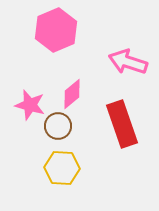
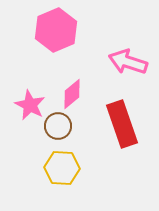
pink star: rotated 12 degrees clockwise
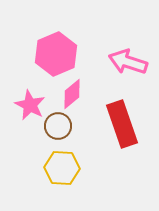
pink hexagon: moved 24 px down
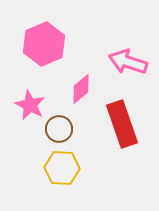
pink hexagon: moved 12 px left, 10 px up
pink diamond: moved 9 px right, 5 px up
brown circle: moved 1 px right, 3 px down
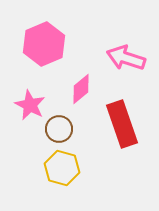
pink arrow: moved 2 px left, 4 px up
yellow hexagon: rotated 12 degrees clockwise
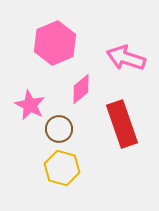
pink hexagon: moved 11 px right, 1 px up
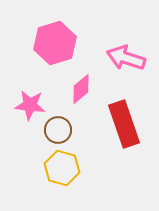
pink hexagon: rotated 6 degrees clockwise
pink star: rotated 20 degrees counterclockwise
red rectangle: moved 2 px right
brown circle: moved 1 px left, 1 px down
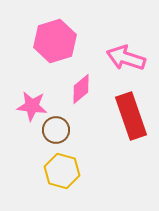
pink hexagon: moved 2 px up
pink star: moved 2 px right, 1 px down
red rectangle: moved 7 px right, 8 px up
brown circle: moved 2 px left
yellow hexagon: moved 3 px down
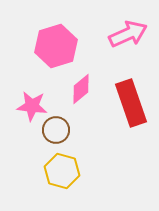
pink hexagon: moved 1 px right, 5 px down
pink arrow: moved 2 px right, 24 px up; rotated 138 degrees clockwise
red rectangle: moved 13 px up
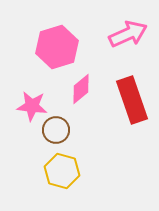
pink hexagon: moved 1 px right, 1 px down
red rectangle: moved 1 px right, 3 px up
